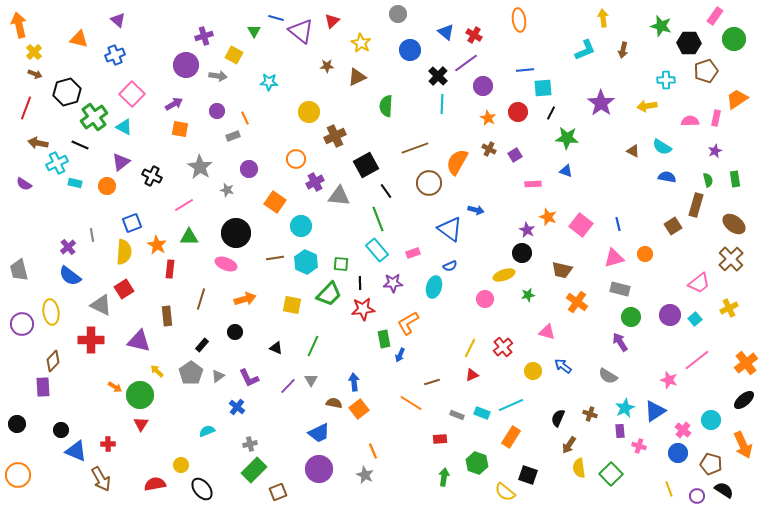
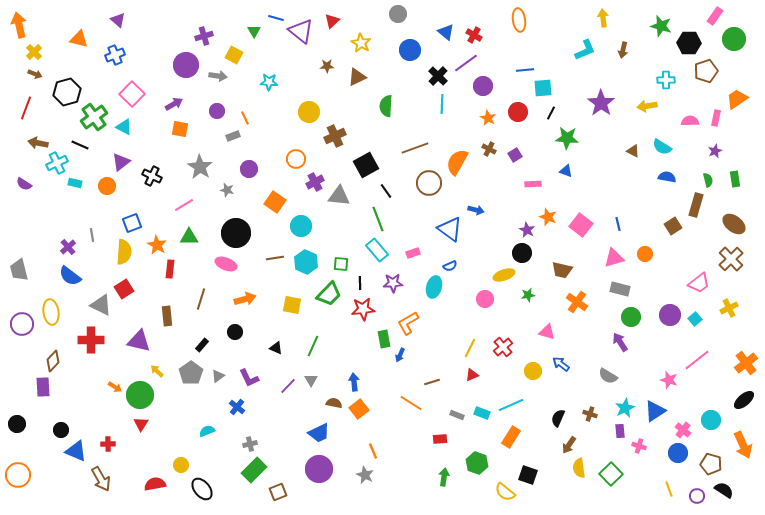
blue arrow at (563, 366): moved 2 px left, 2 px up
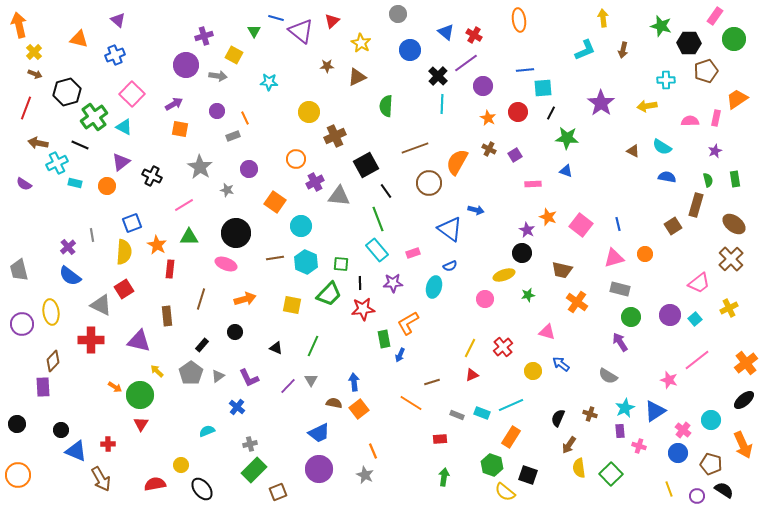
green hexagon at (477, 463): moved 15 px right, 2 px down
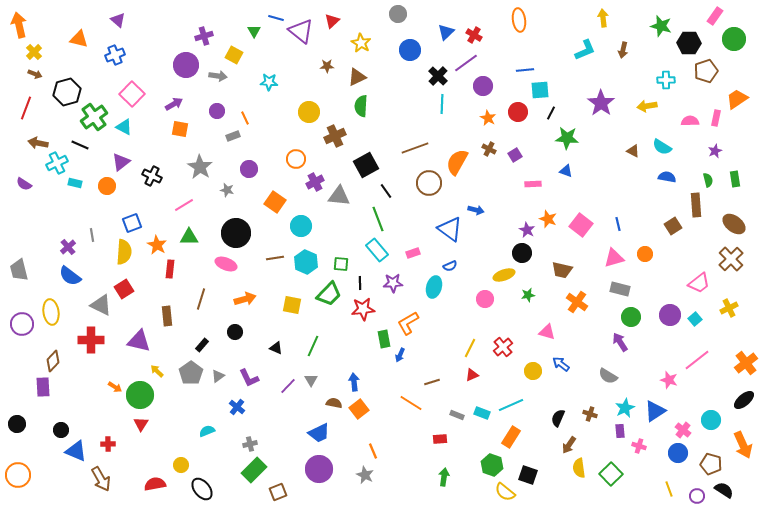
blue triangle at (446, 32): rotated 36 degrees clockwise
cyan square at (543, 88): moved 3 px left, 2 px down
green semicircle at (386, 106): moved 25 px left
brown rectangle at (696, 205): rotated 20 degrees counterclockwise
orange star at (548, 217): moved 2 px down
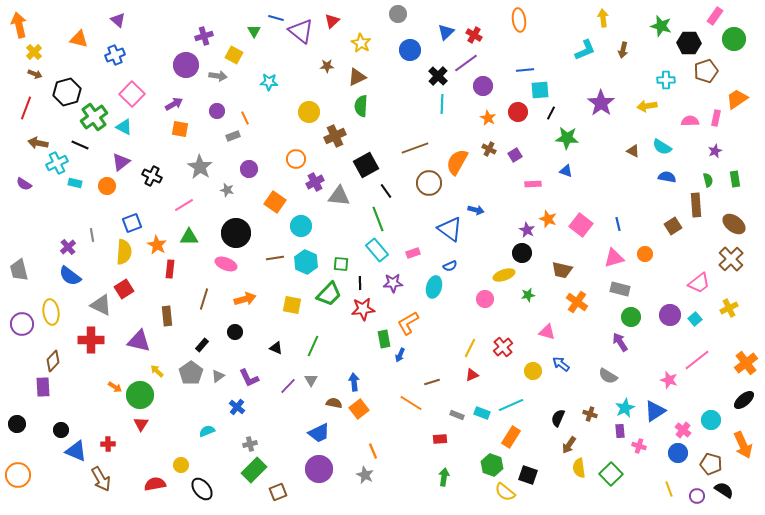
brown line at (201, 299): moved 3 px right
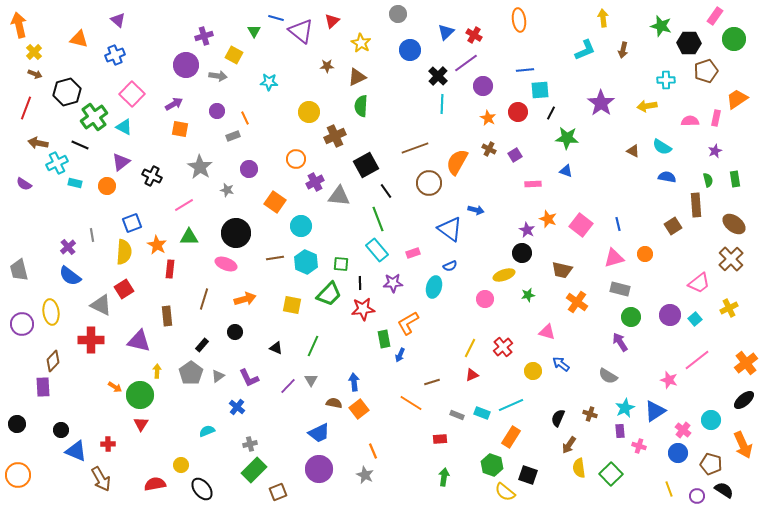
yellow arrow at (157, 371): rotated 48 degrees clockwise
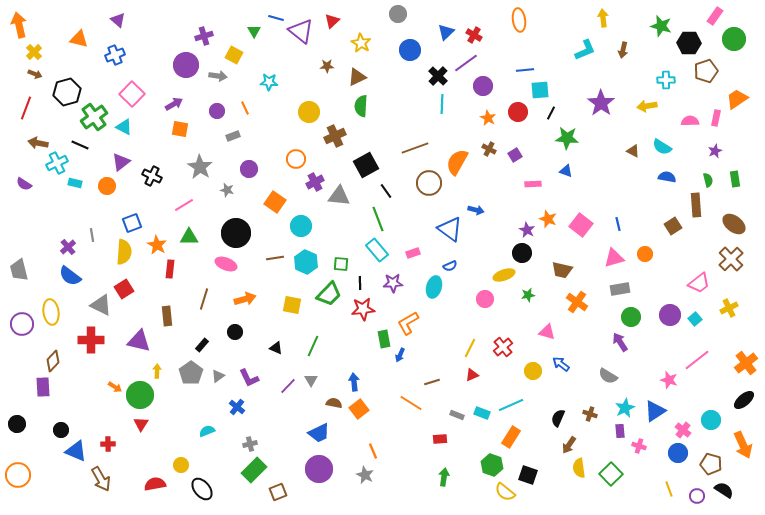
orange line at (245, 118): moved 10 px up
gray rectangle at (620, 289): rotated 24 degrees counterclockwise
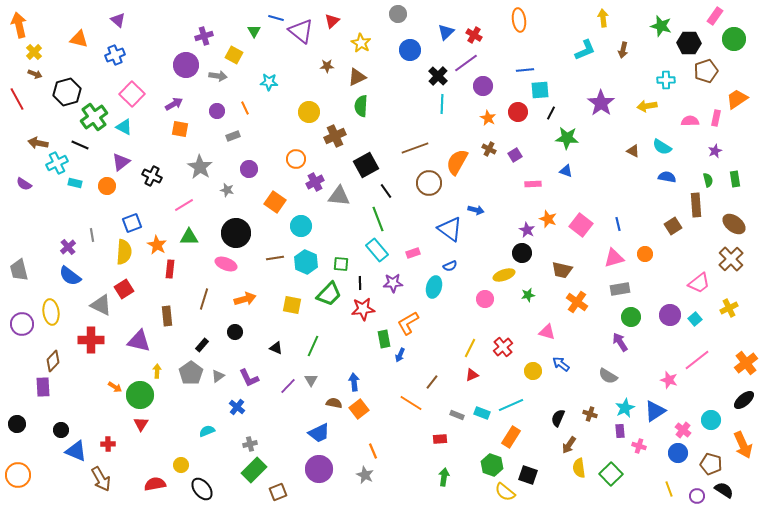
red line at (26, 108): moved 9 px left, 9 px up; rotated 50 degrees counterclockwise
brown line at (432, 382): rotated 35 degrees counterclockwise
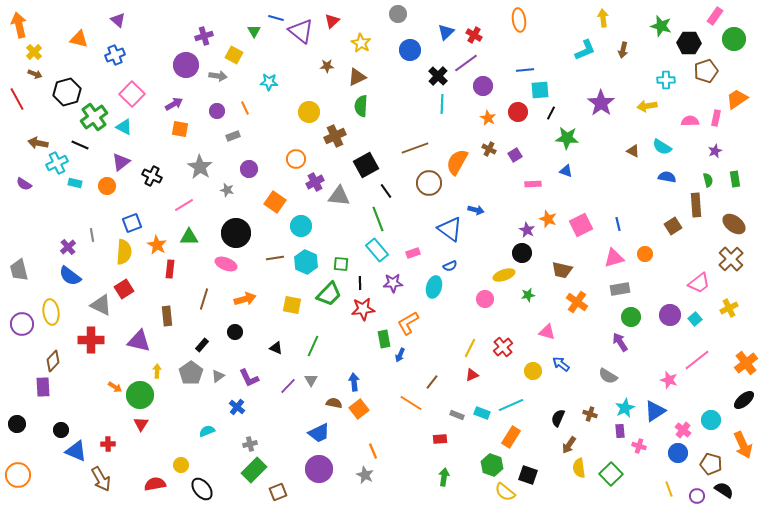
pink square at (581, 225): rotated 25 degrees clockwise
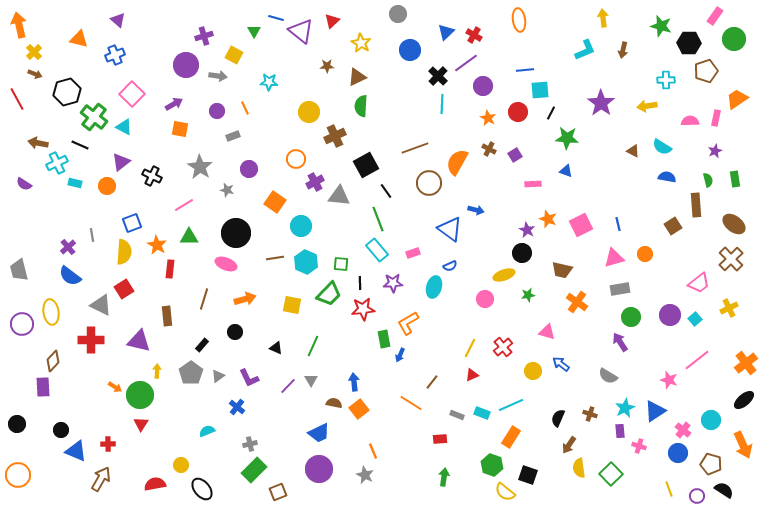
green cross at (94, 117): rotated 16 degrees counterclockwise
brown arrow at (101, 479): rotated 120 degrees counterclockwise
